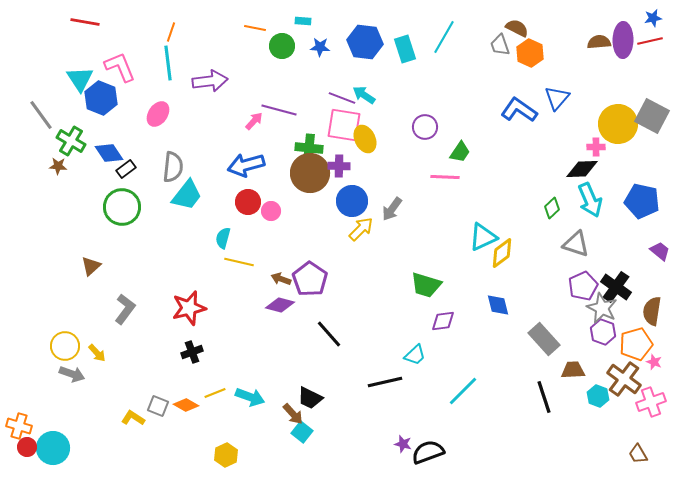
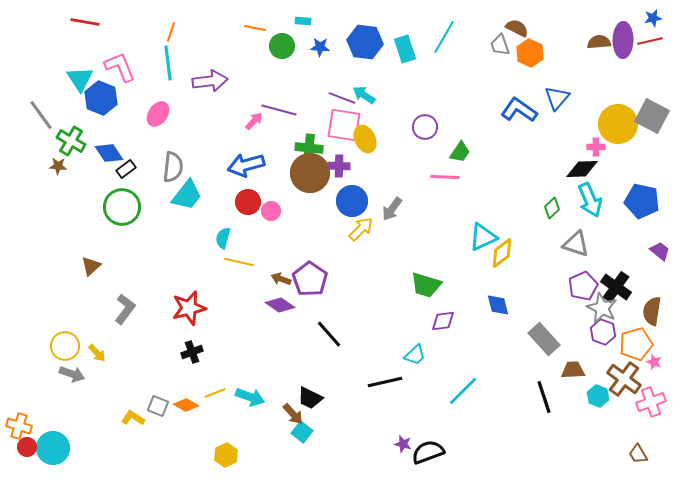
purple diamond at (280, 305): rotated 20 degrees clockwise
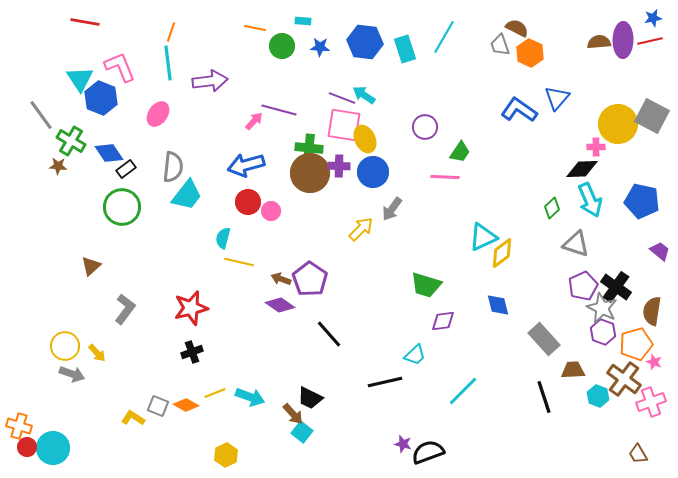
blue circle at (352, 201): moved 21 px right, 29 px up
red star at (189, 308): moved 2 px right
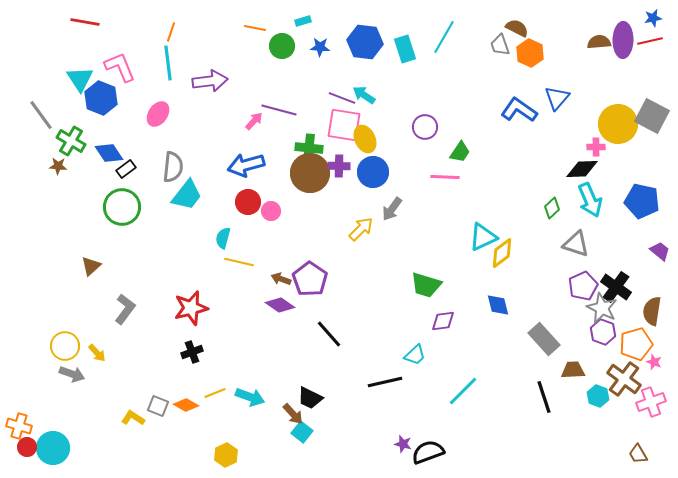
cyan rectangle at (303, 21): rotated 21 degrees counterclockwise
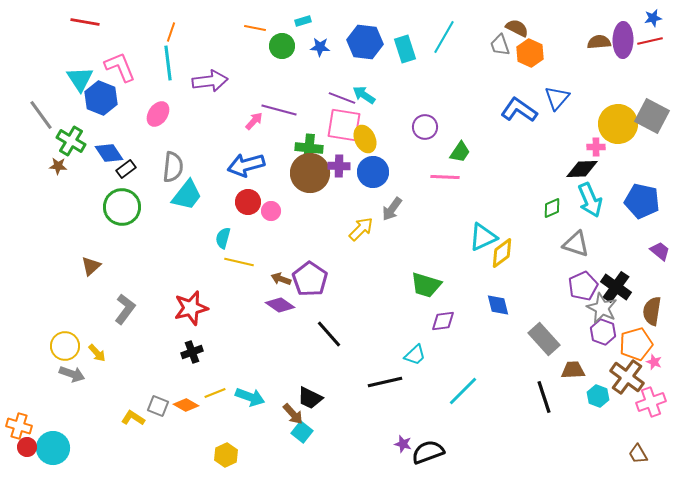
green diamond at (552, 208): rotated 20 degrees clockwise
brown cross at (624, 379): moved 3 px right, 2 px up
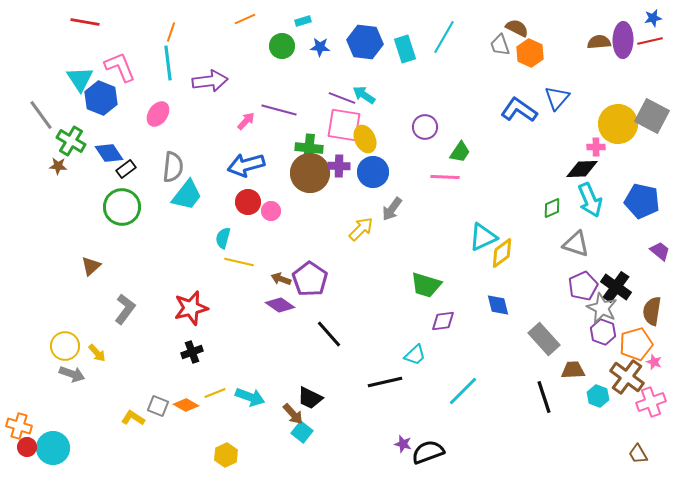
orange line at (255, 28): moved 10 px left, 9 px up; rotated 35 degrees counterclockwise
pink arrow at (254, 121): moved 8 px left
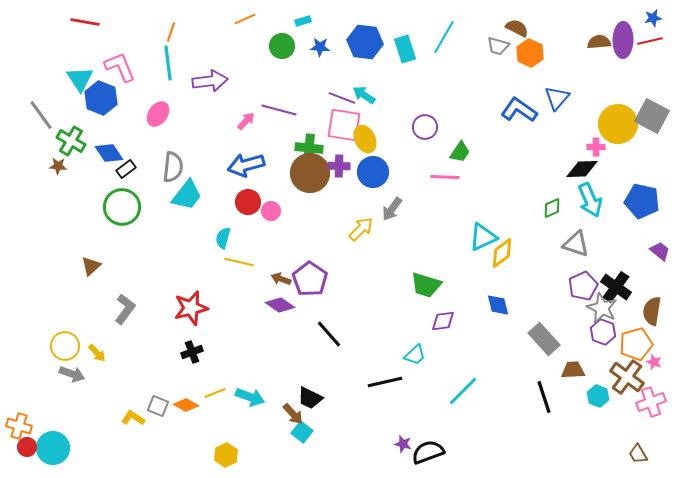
gray trapezoid at (500, 45): moved 2 px left, 1 px down; rotated 55 degrees counterclockwise
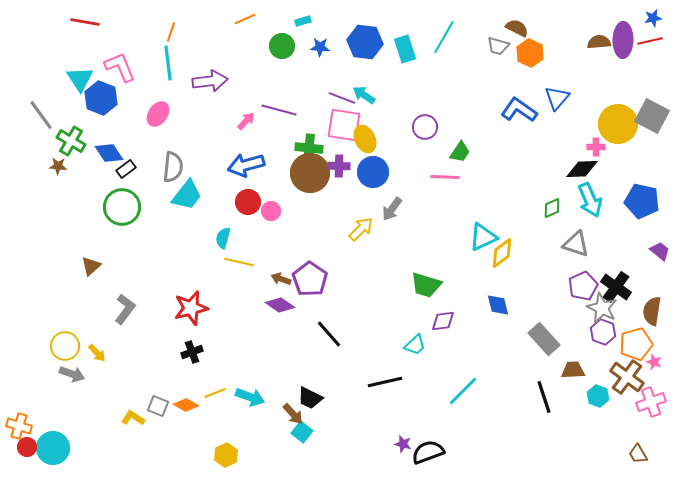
cyan trapezoid at (415, 355): moved 10 px up
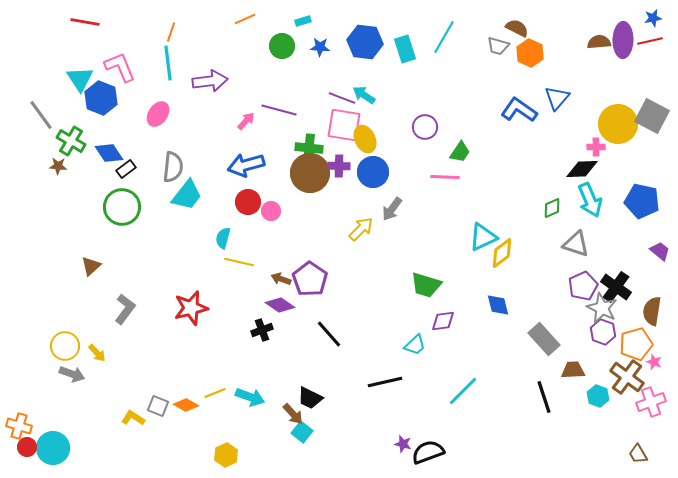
black cross at (192, 352): moved 70 px right, 22 px up
